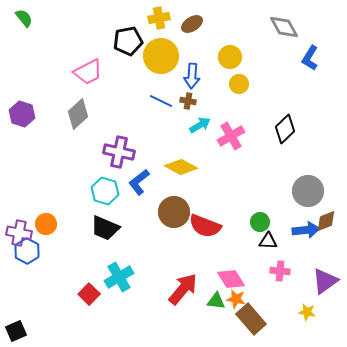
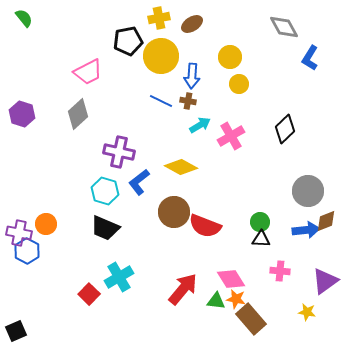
black triangle at (268, 241): moved 7 px left, 2 px up
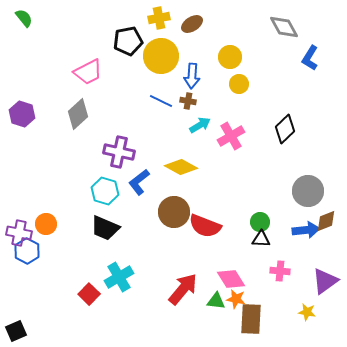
brown rectangle at (251, 319): rotated 44 degrees clockwise
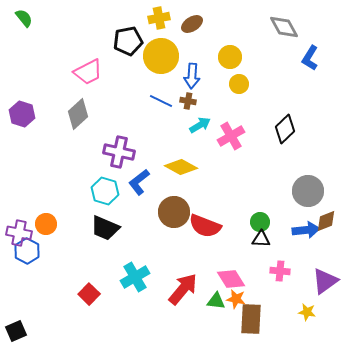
cyan cross at (119, 277): moved 16 px right
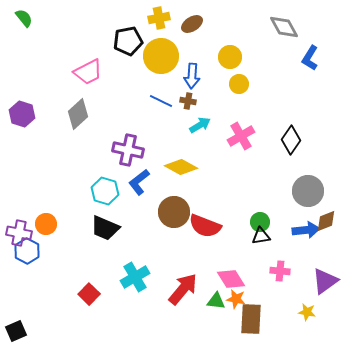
black diamond at (285, 129): moved 6 px right, 11 px down; rotated 12 degrees counterclockwise
pink cross at (231, 136): moved 10 px right
purple cross at (119, 152): moved 9 px right, 2 px up
black triangle at (261, 239): moved 3 px up; rotated 12 degrees counterclockwise
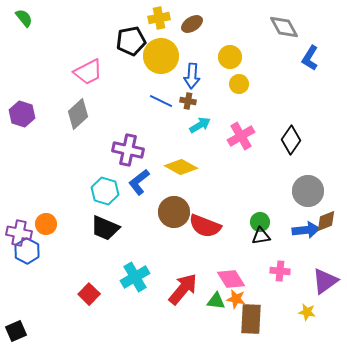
black pentagon at (128, 41): moved 3 px right
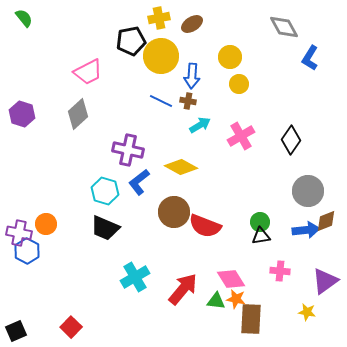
red square at (89, 294): moved 18 px left, 33 px down
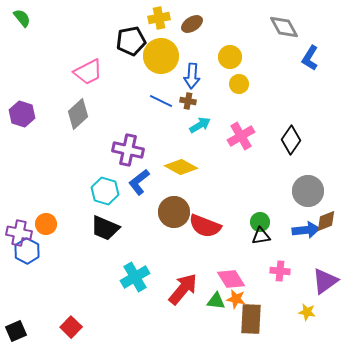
green semicircle at (24, 18): moved 2 px left
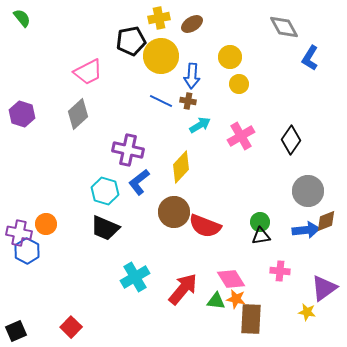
yellow diamond at (181, 167): rotated 76 degrees counterclockwise
purple triangle at (325, 281): moved 1 px left, 7 px down
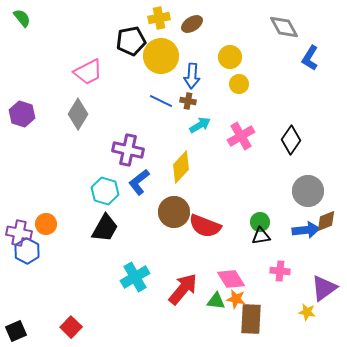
gray diamond at (78, 114): rotated 16 degrees counterclockwise
black trapezoid at (105, 228): rotated 84 degrees counterclockwise
